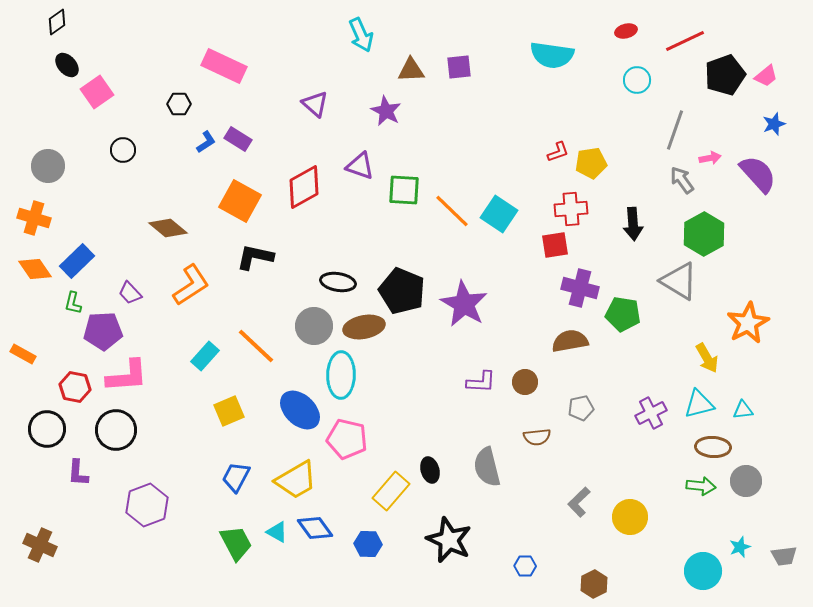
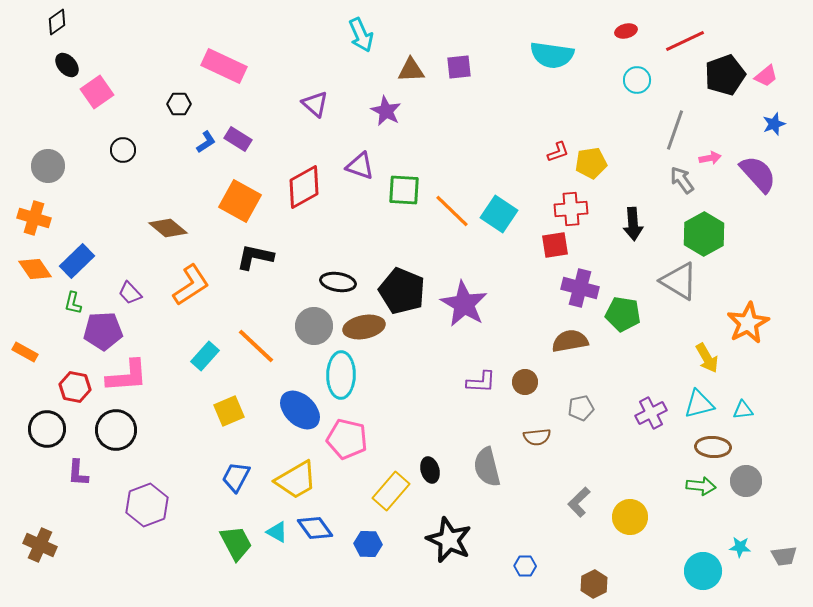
orange rectangle at (23, 354): moved 2 px right, 2 px up
cyan star at (740, 547): rotated 25 degrees clockwise
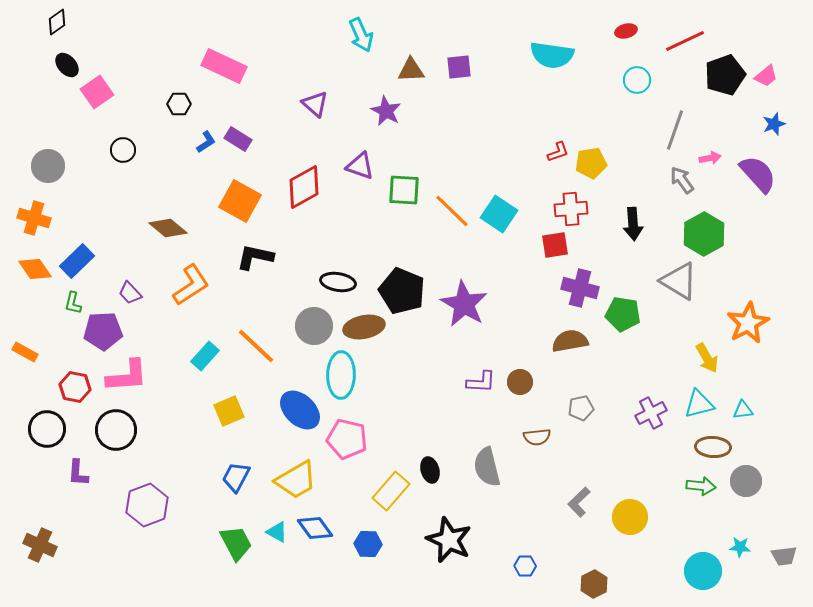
brown circle at (525, 382): moved 5 px left
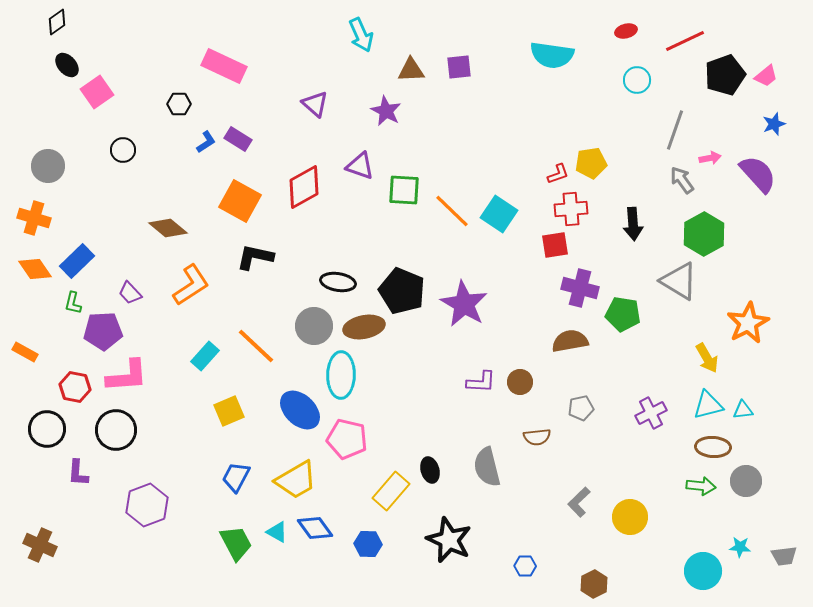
red L-shape at (558, 152): moved 22 px down
cyan triangle at (699, 404): moved 9 px right, 1 px down
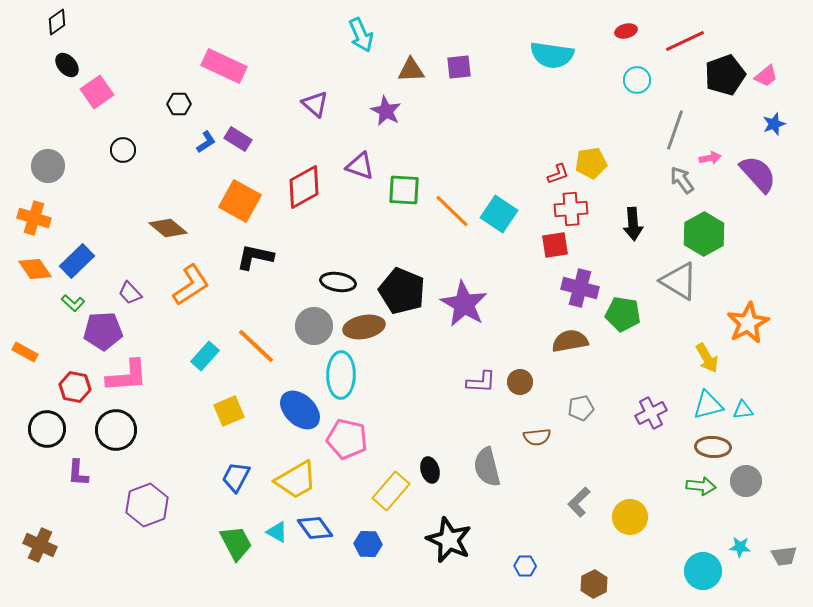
green L-shape at (73, 303): rotated 60 degrees counterclockwise
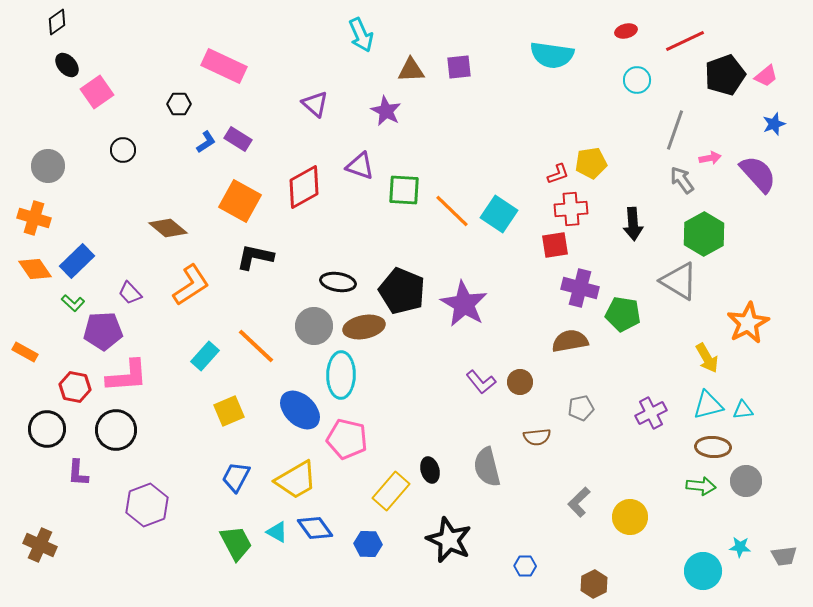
purple L-shape at (481, 382): rotated 48 degrees clockwise
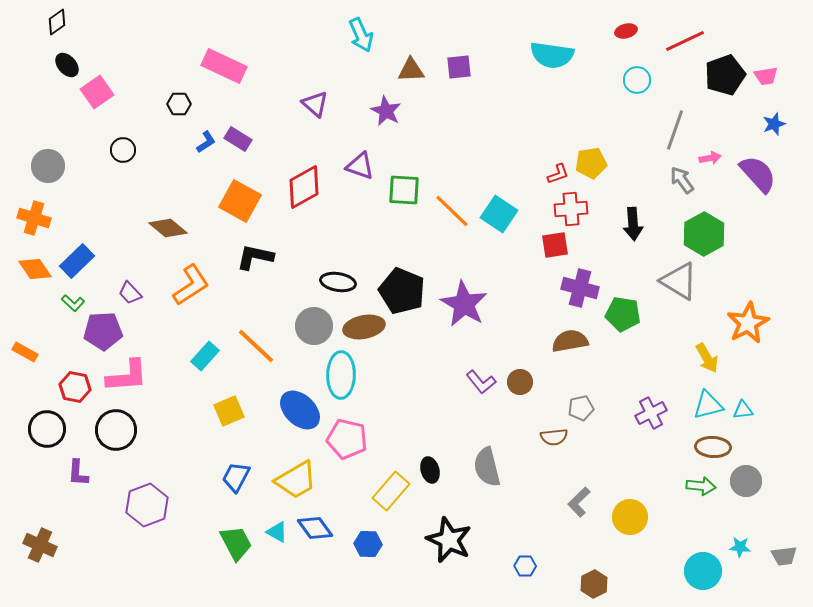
pink trapezoid at (766, 76): rotated 30 degrees clockwise
brown semicircle at (537, 437): moved 17 px right
